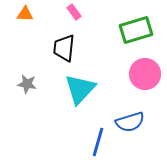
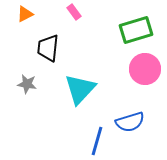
orange triangle: rotated 30 degrees counterclockwise
black trapezoid: moved 16 px left
pink circle: moved 5 px up
blue line: moved 1 px left, 1 px up
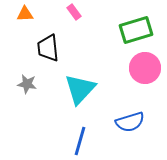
orange triangle: rotated 24 degrees clockwise
black trapezoid: rotated 12 degrees counterclockwise
pink circle: moved 1 px up
blue line: moved 17 px left
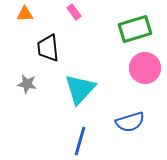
green rectangle: moved 1 px left, 1 px up
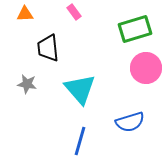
pink circle: moved 1 px right
cyan triangle: rotated 24 degrees counterclockwise
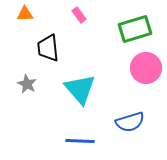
pink rectangle: moved 5 px right, 3 px down
gray star: rotated 18 degrees clockwise
blue line: rotated 76 degrees clockwise
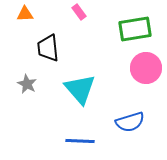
pink rectangle: moved 3 px up
green rectangle: rotated 8 degrees clockwise
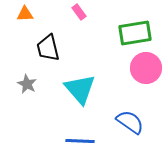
green rectangle: moved 4 px down
black trapezoid: rotated 8 degrees counterclockwise
blue semicircle: rotated 128 degrees counterclockwise
